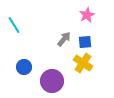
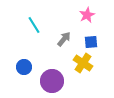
cyan line: moved 20 px right
blue square: moved 6 px right
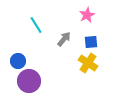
cyan line: moved 2 px right
yellow cross: moved 5 px right
blue circle: moved 6 px left, 6 px up
purple circle: moved 23 px left
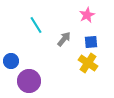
blue circle: moved 7 px left
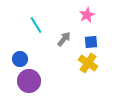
blue circle: moved 9 px right, 2 px up
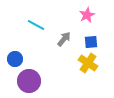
cyan line: rotated 30 degrees counterclockwise
blue circle: moved 5 px left
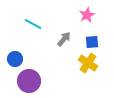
cyan line: moved 3 px left, 1 px up
blue square: moved 1 px right
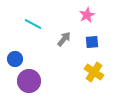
yellow cross: moved 6 px right, 9 px down
